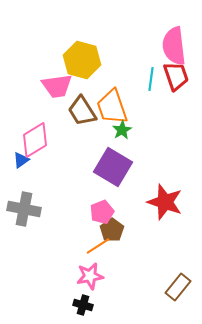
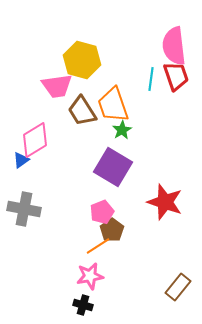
orange trapezoid: moved 1 px right, 2 px up
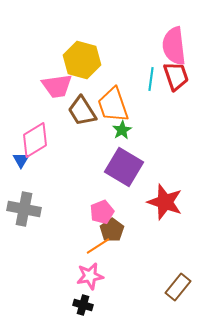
blue triangle: rotated 24 degrees counterclockwise
purple square: moved 11 px right
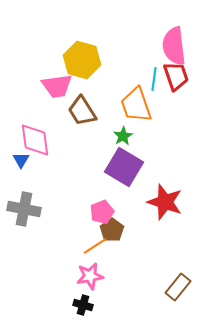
cyan line: moved 3 px right
orange trapezoid: moved 23 px right
green star: moved 1 px right, 6 px down
pink diamond: rotated 66 degrees counterclockwise
orange line: moved 3 px left
